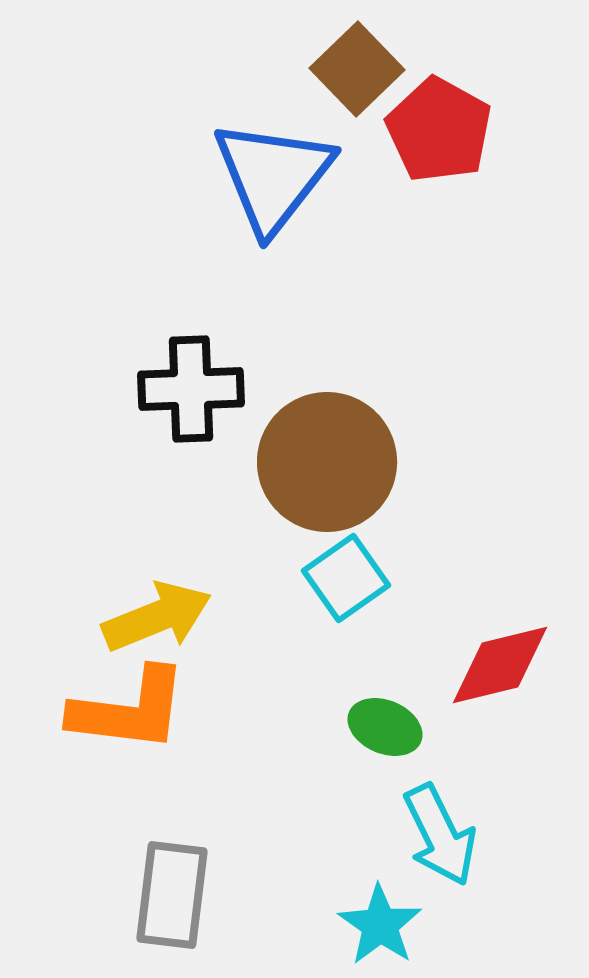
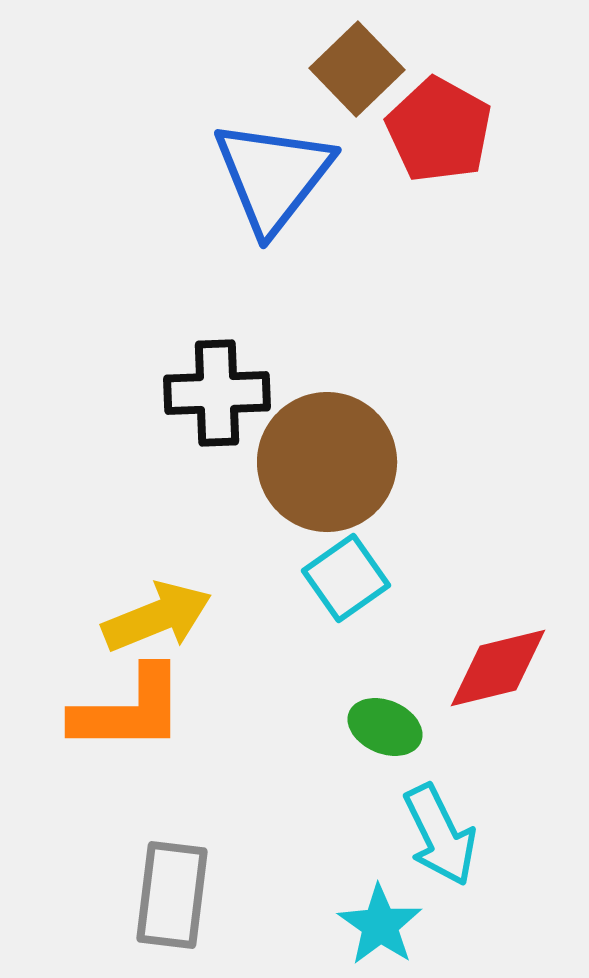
black cross: moved 26 px right, 4 px down
red diamond: moved 2 px left, 3 px down
orange L-shape: rotated 7 degrees counterclockwise
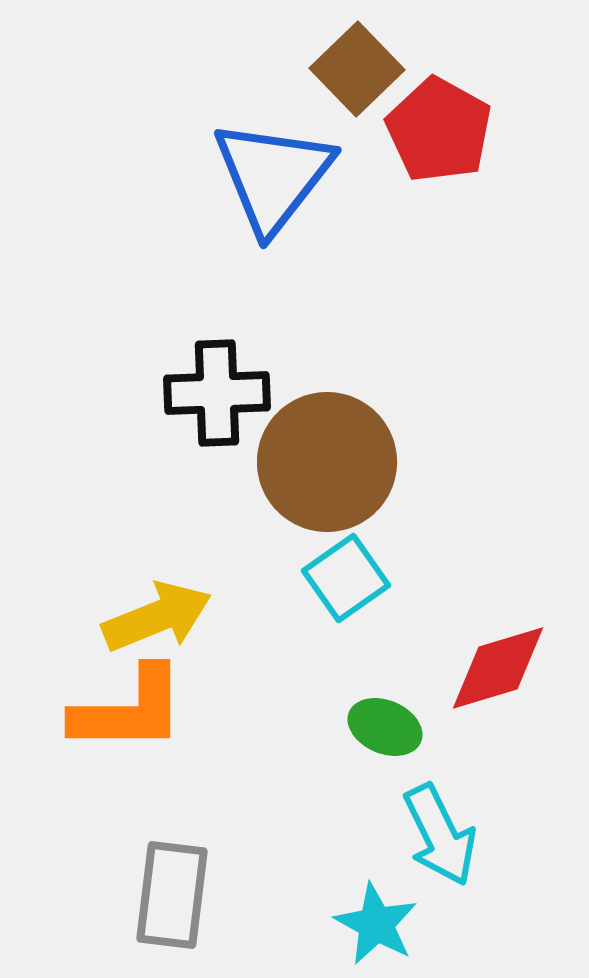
red diamond: rotated 3 degrees counterclockwise
cyan star: moved 4 px left, 1 px up; rotated 6 degrees counterclockwise
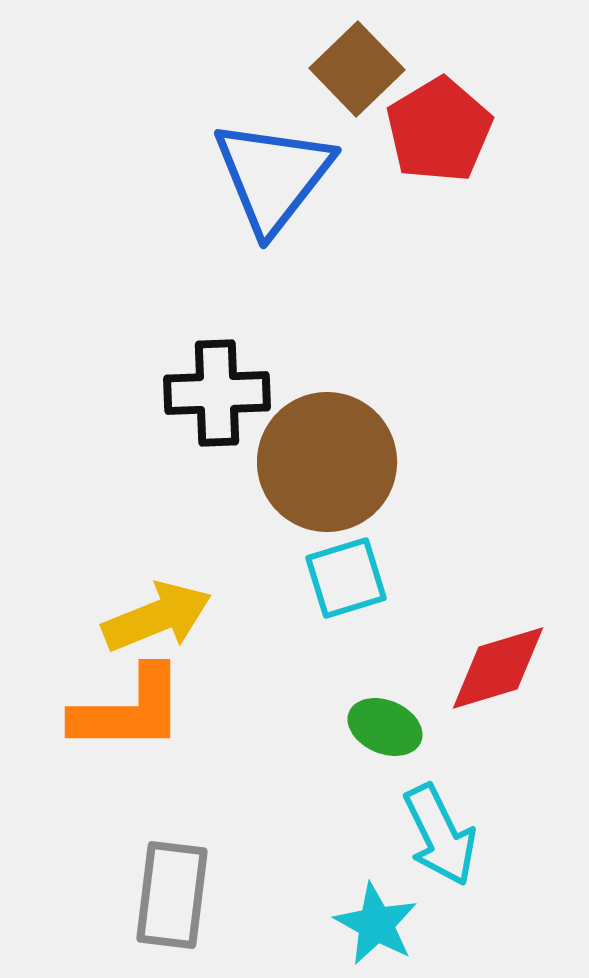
red pentagon: rotated 12 degrees clockwise
cyan square: rotated 18 degrees clockwise
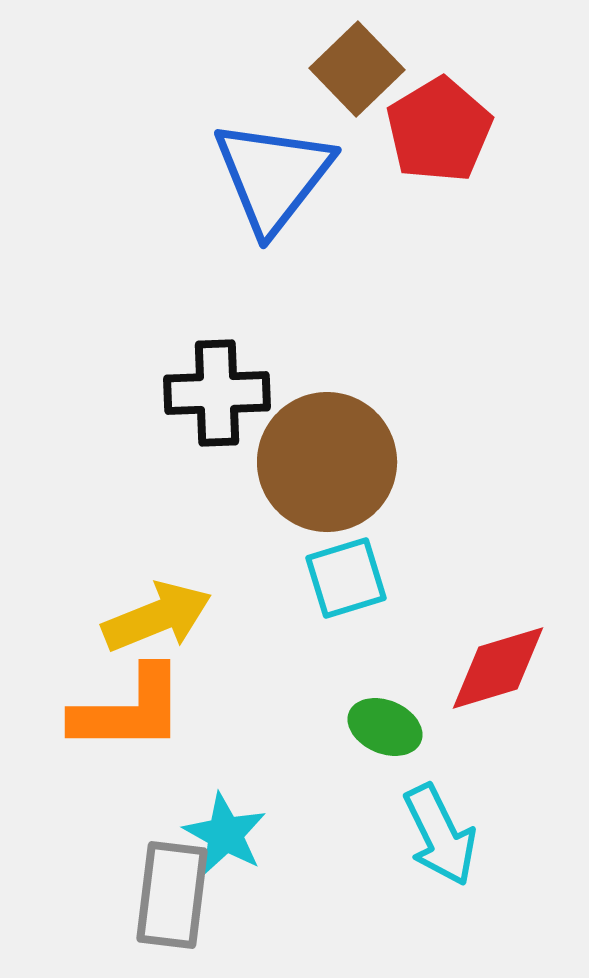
cyan star: moved 151 px left, 90 px up
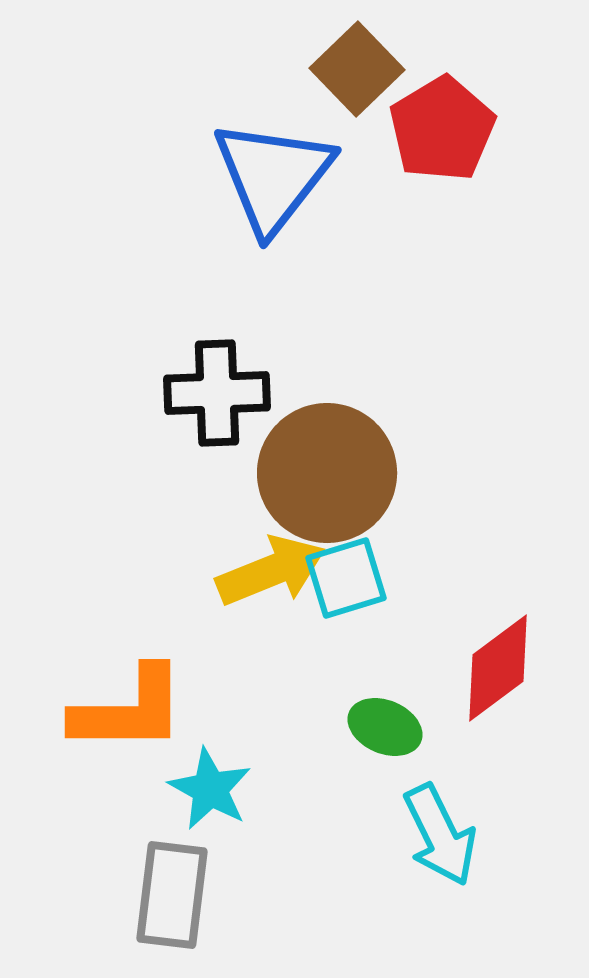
red pentagon: moved 3 px right, 1 px up
brown circle: moved 11 px down
yellow arrow: moved 114 px right, 46 px up
red diamond: rotated 20 degrees counterclockwise
cyan star: moved 15 px left, 45 px up
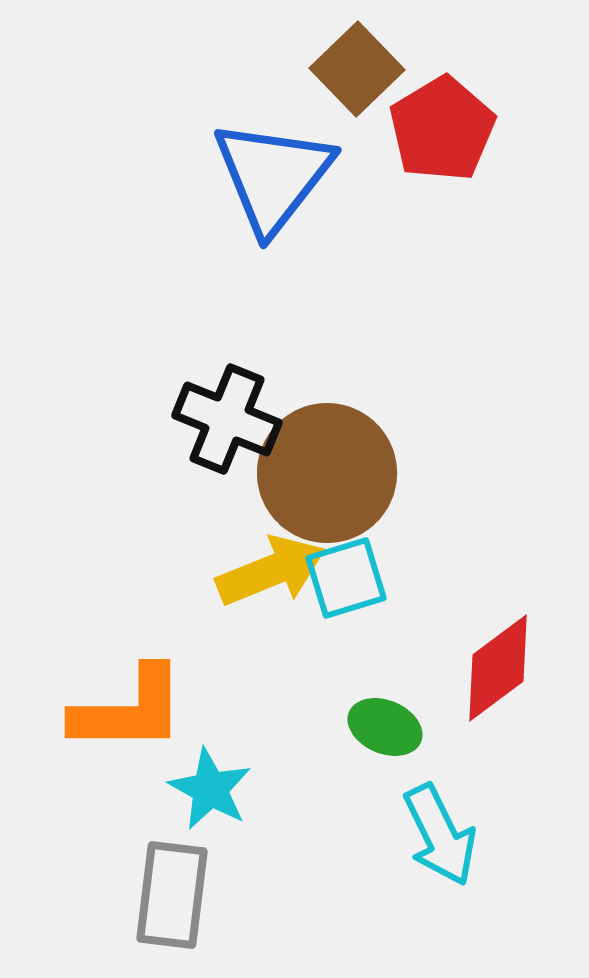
black cross: moved 10 px right, 26 px down; rotated 24 degrees clockwise
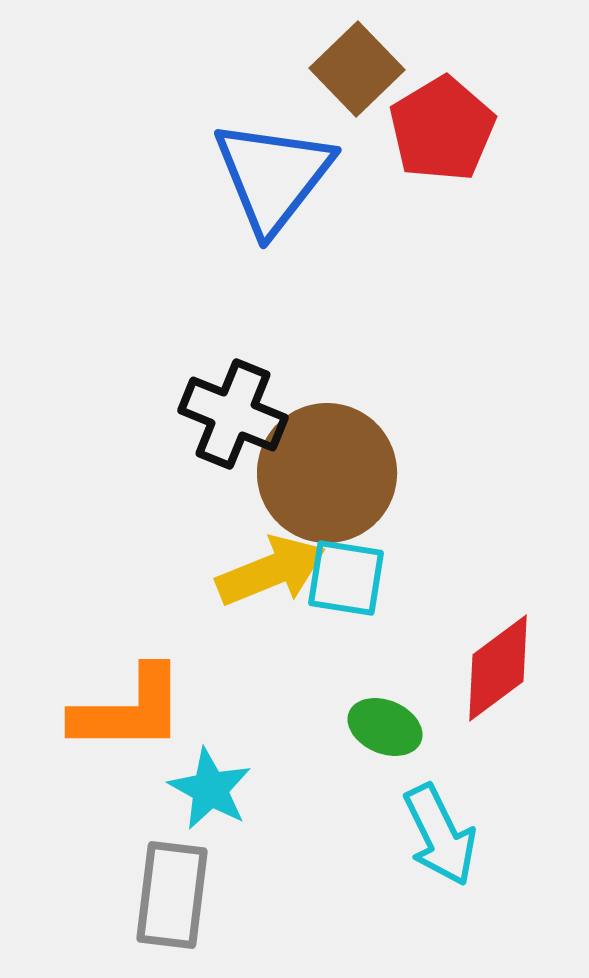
black cross: moved 6 px right, 5 px up
cyan square: rotated 26 degrees clockwise
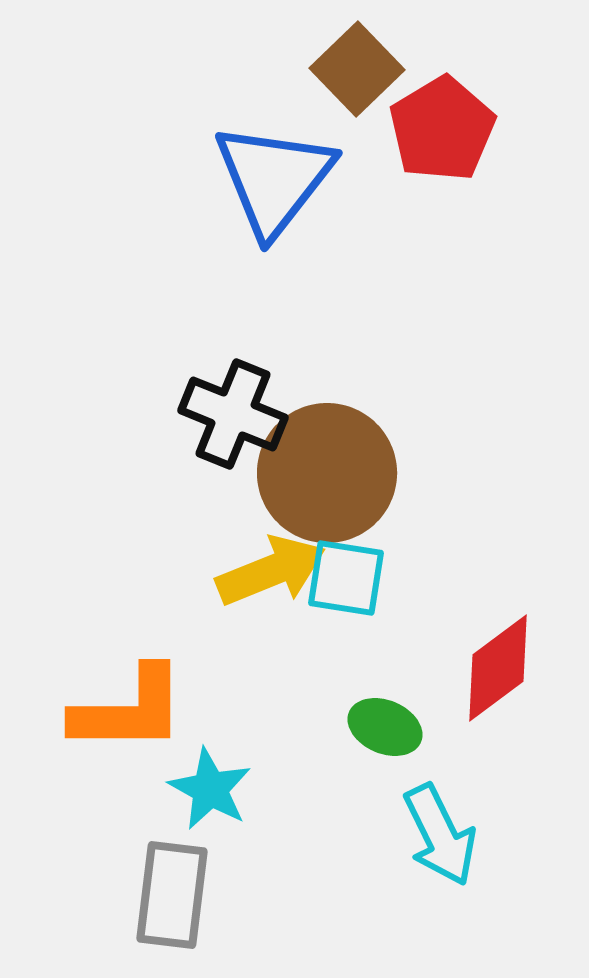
blue triangle: moved 1 px right, 3 px down
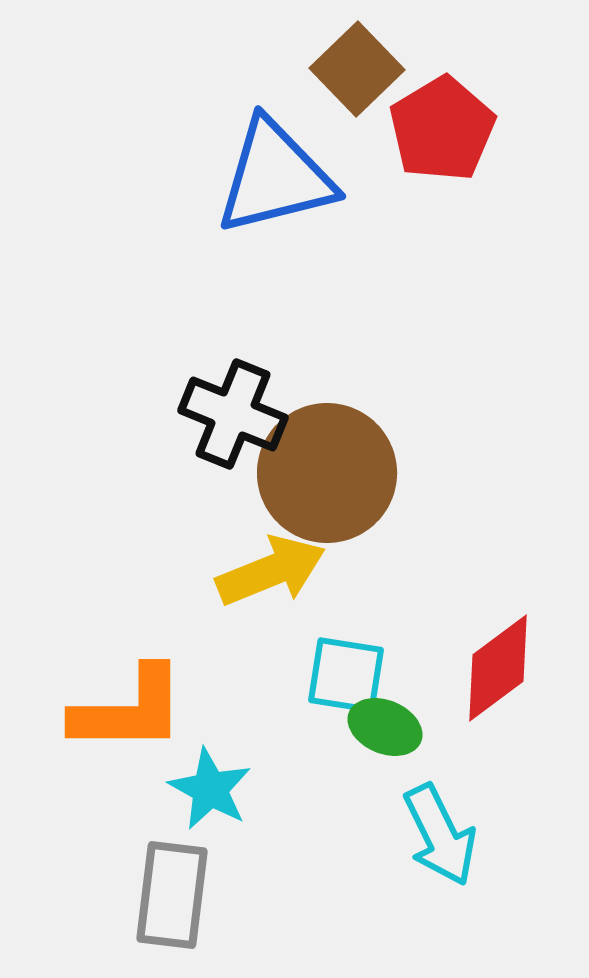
blue triangle: moved 1 px right, 2 px up; rotated 38 degrees clockwise
cyan square: moved 97 px down
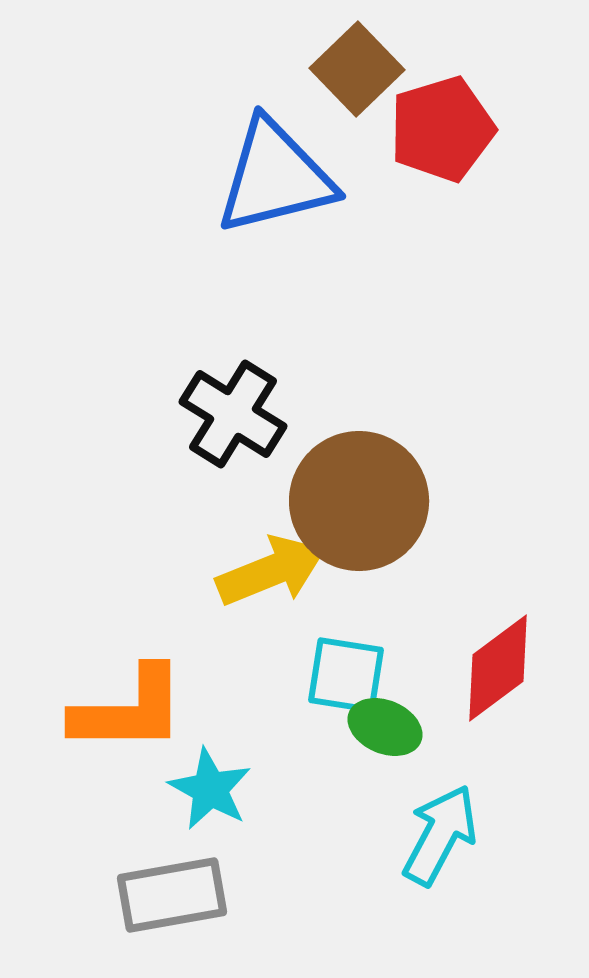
red pentagon: rotated 14 degrees clockwise
black cross: rotated 10 degrees clockwise
brown circle: moved 32 px right, 28 px down
cyan arrow: rotated 126 degrees counterclockwise
gray rectangle: rotated 73 degrees clockwise
